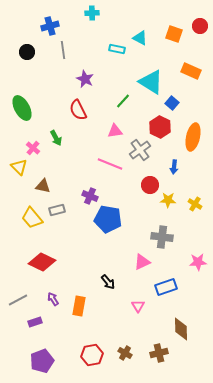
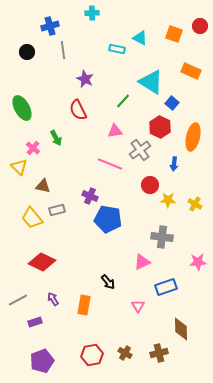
blue arrow at (174, 167): moved 3 px up
orange rectangle at (79, 306): moved 5 px right, 1 px up
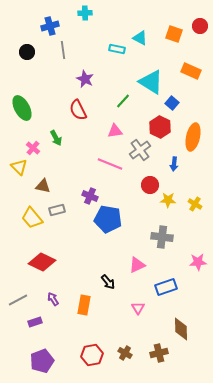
cyan cross at (92, 13): moved 7 px left
pink triangle at (142, 262): moved 5 px left, 3 px down
pink triangle at (138, 306): moved 2 px down
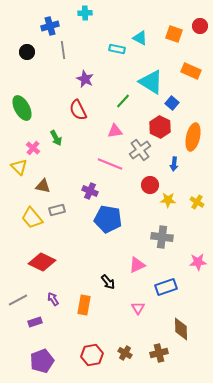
purple cross at (90, 196): moved 5 px up
yellow cross at (195, 204): moved 2 px right, 2 px up
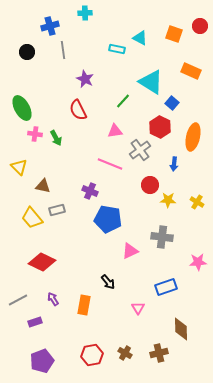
pink cross at (33, 148): moved 2 px right, 14 px up; rotated 32 degrees counterclockwise
pink triangle at (137, 265): moved 7 px left, 14 px up
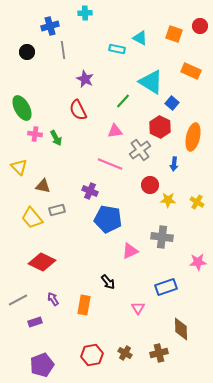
purple pentagon at (42, 361): moved 4 px down
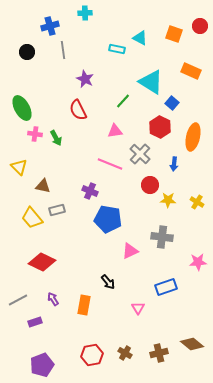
gray cross at (140, 150): moved 4 px down; rotated 10 degrees counterclockwise
brown diamond at (181, 329): moved 11 px right, 15 px down; rotated 50 degrees counterclockwise
